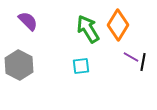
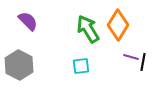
purple line: rotated 14 degrees counterclockwise
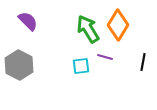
purple line: moved 26 px left
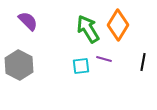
purple line: moved 1 px left, 2 px down
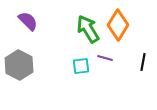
purple line: moved 1 px right, 1 px up
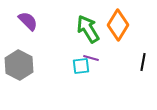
purple line: moved 14 px left
